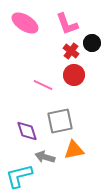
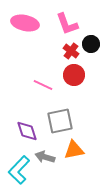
pink ellipse: rotated 20 degrees counterclockwise
black circle: moved 1 px left, 1 px down
cyan L-shape: moved 6 px up; rotated 32 degrees counterclockwise
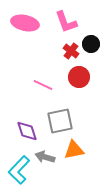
pink L-shape: moved 1 px left, 2 px up
red circle: moved 5 px right, 2 px down
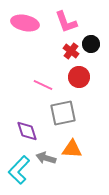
gray square: moved 3 px right, 8 px up
orange triangle: moved 2 px left, 1 px up; rotated 15 degrees clockwise
gray arrow: moved 1 px right, 1 px down
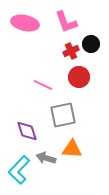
red cross: rotated 28 degrees clockwise
gray square: moved 2 px down
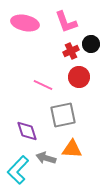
cyan L-shape: moved 1 px left
